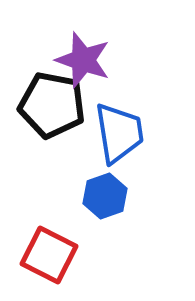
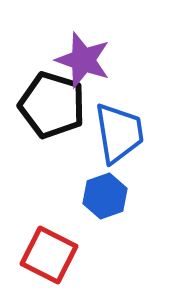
black pentagon: rotated 6 degrees clockwise
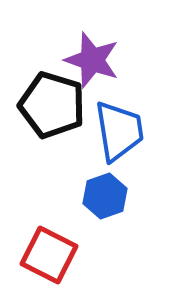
purple star: moved 9 px right
blue trapezoid: moved 2 px up
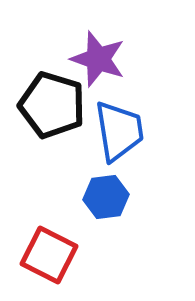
purple star: moved 6 px right, 1 px up
blue hexagon: moved 1 px right, 1 px down; rotated 12 degrees clockwise
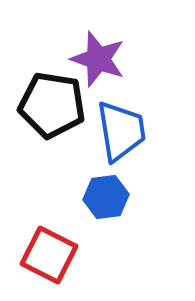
black pentagon: rotated 8 degrees counterclockwise
blue trapezoid: moved 2 px right
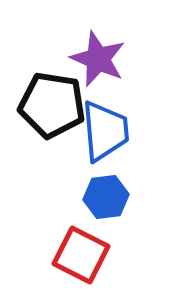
purple star: rotated 4 degrees clockwise
blue trapezoid: moved 16 px left; rotated 4 degrees clockwise
red square: moved 32 px right
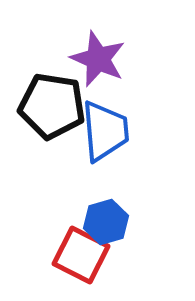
black pentagon: moved 1 px down
blue hexagon: moved 25 px down; rotated 9 degrees counterclockwise
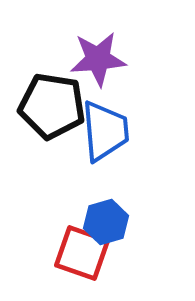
purple star: rotated 28 degrees counterclockwise
red square: moved 1 px right, 2 px up; rotated 8 degrees counterclockwise
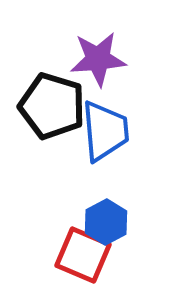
black pentagon: rotated 8 degrees clockwise
blue hexagon: rotated 12 degrees counterclockwise
red square: moved 1 px right, 2 px down; rotated 4 degrees clockwise
